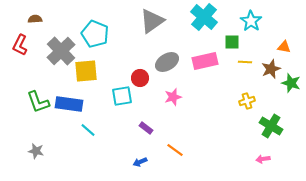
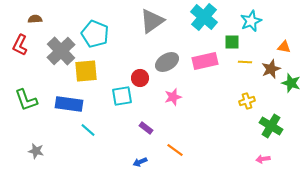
cyan star: rotated 15 degrees clockwise
green L-shape: moved 12 px left, 2 px up
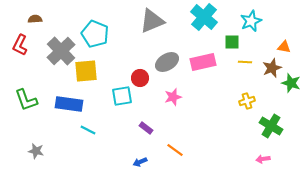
gray triangle: rotated 12 degrees clockwise
pink rectangle: moved 2 px left, 1 px down
brown star: moved 1 px right, 1 px up
cyan line: rotated 14 degrees counterclockwise
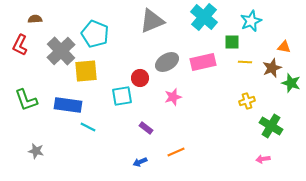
blue rectangle: moved 1 px left, 1 px down
cyan line: moved 3 px up
orange line: moved 1 px right, 2 px down; rotated 60 degrees counterclockwise
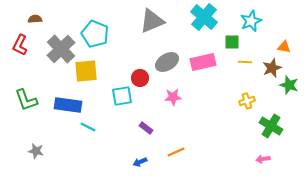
gray cross: moved 2 px up
green star: moved 2 px left, 2 px down
pink star: rotated 12 degrees clockwise
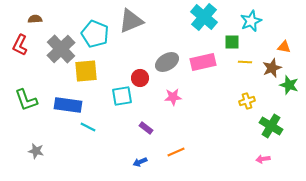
gray triangle: moved 21 px left
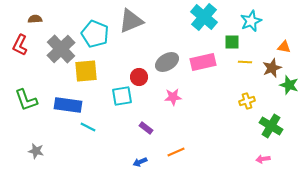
red circle: moved 1 px left, 1 px up
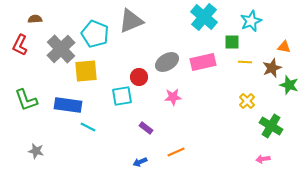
yellow cross: rotated 28 degrees counterclockwise
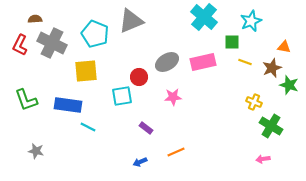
gray cross: moved 9 px left, 6 px up; rotated 20 degrees counterclockwise
yellow line: rotated 16 degrees clockwise
yellow cross: moved 7 px right, 1 px down; rotated 21 degrees counterclockwise
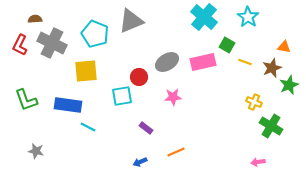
cyan star: moved 3 px left, 4 px up; rotated 15 degrees counterclockwise
green square: moved 5 px left, 3 px down; rotated 28 degrees clockwise
green star: rotated 30 degrees clockwise
pink arrow: moved 5 px left, 3 px down
